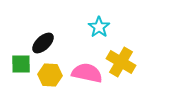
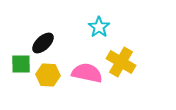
yellow hexagon: moved 2 px left
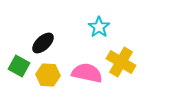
green square: moved 2 px left, 2 px down; rotated 30 degrees clockwise
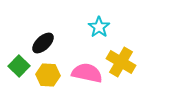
green square: rotated 15 degrees clockwise
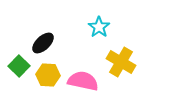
pink semicircle: moved 4 px left, 8 px down
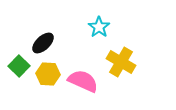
yellow hexagon: moved 1 px up
pink semicircle: rotated 12 degrees clockwise
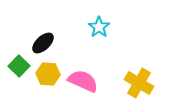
yellow cross: moved 18 px right, 21 px down
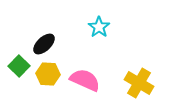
black ellipse: moved 1 px right, 1 px down
pink semicircle: moved 2 px right, 1 px up
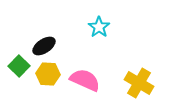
black ellipse: moved 2 px down; rotated 10 degrees clockwise
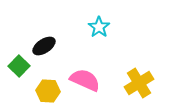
yellow hexagon: moved 17 px down
yellow cross: rotated 28 degrees clockwise
